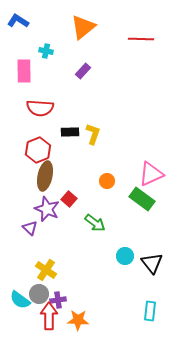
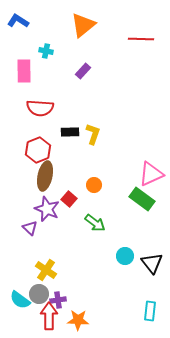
orange triangle: moved 2 px up
orange circle: moved 13 px left, 4 px down
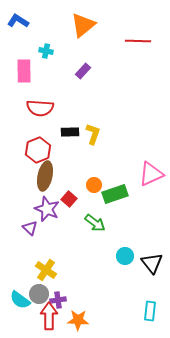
red line: moved 3 px left, 2 px down
green rectangle: moved 27 px left, 5 px up; rotated 55 degrees counterclockwise
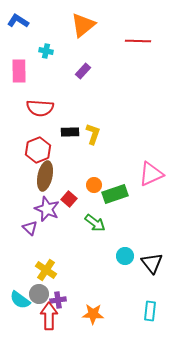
pink rectangle: moved 5 px left
orange star: moved 15 px right, 6 px up
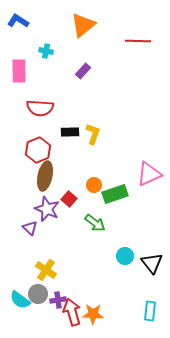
pink triangle: moved 2 px left
gray circle: moved 1 px left
red arrow: moved 23 px right, 4 px up; rotated 16 degrees counterclockwise
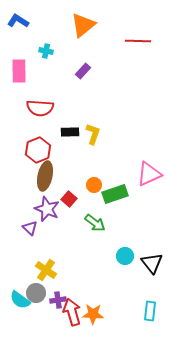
gray circle: moved 2 px left, 1 px up
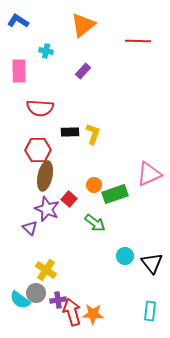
red hexagon: rotated 20 degrees clockwise
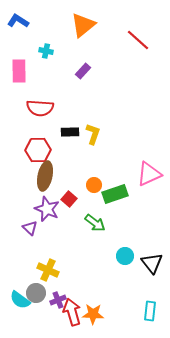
red line: moved 1 px up; rotated 40 degrees clockwise
yellow cross: moved 2 px right; rotated 10 degrees counterclockwise
purple cross: rotated 14 degrees counterclockwise
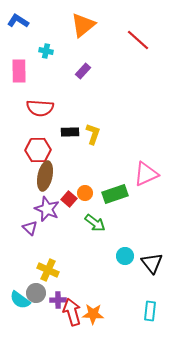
pink triangle: moved 3 px left
orange circle: moved 9 px left, 8 px down
purple cross: rotated 21 degrees clockwise
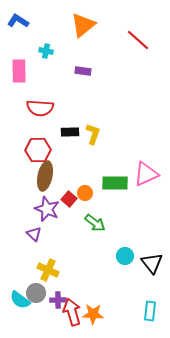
purple rectangle: rotated 56 degrees clockwise
green rectangle: moved 11 px up; rotated 20 degrees clockwise
purple triangle: moved 4 px right, 6 px down
